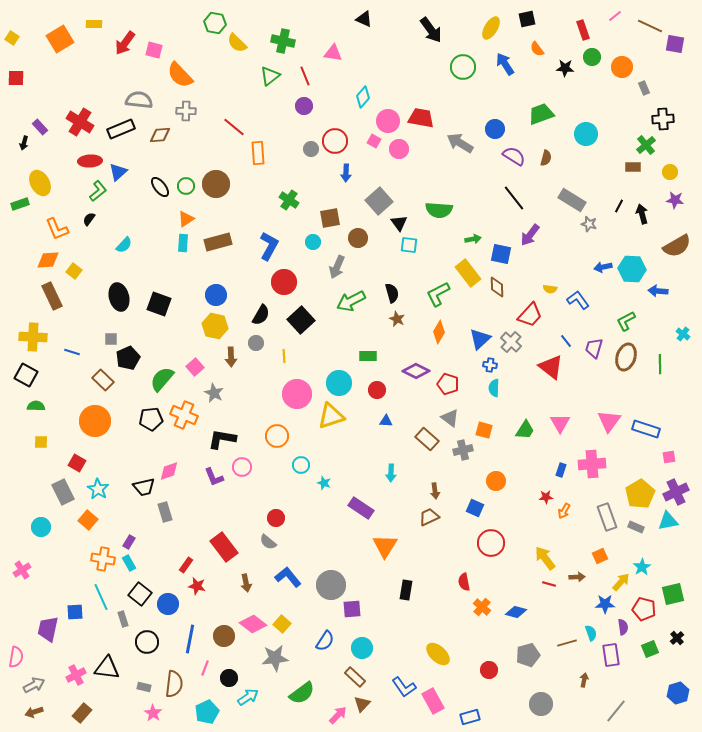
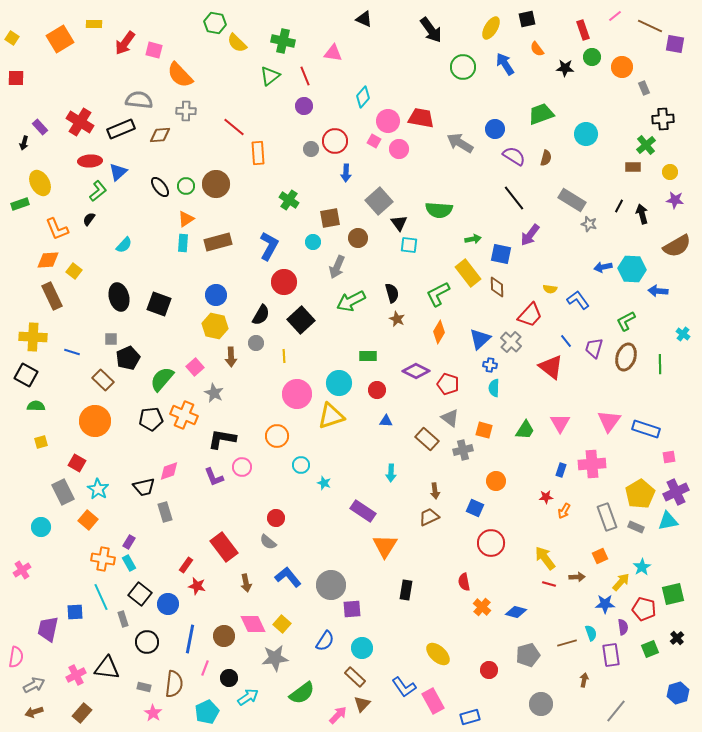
yellow square at (41, 442): rotated 16 degrees counterclockwise
purple rectangle at (361, 508): moved 2 px right, 3 px down
pink diamond at (253, 624): rotated 28 degrees clockwise
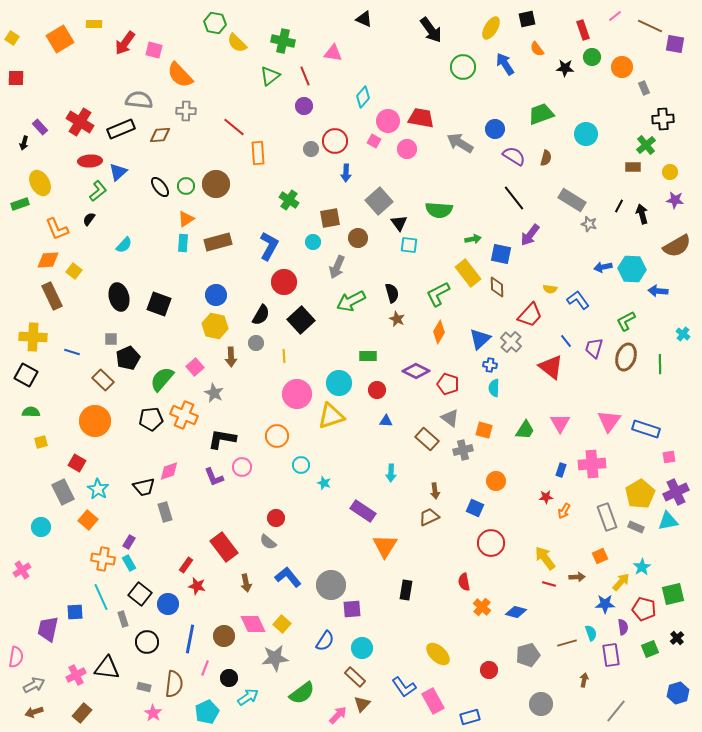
pink circle at (399, 149): moved 8 px right
green semicircle at (36, 406): moved 5 px left, 6 px down
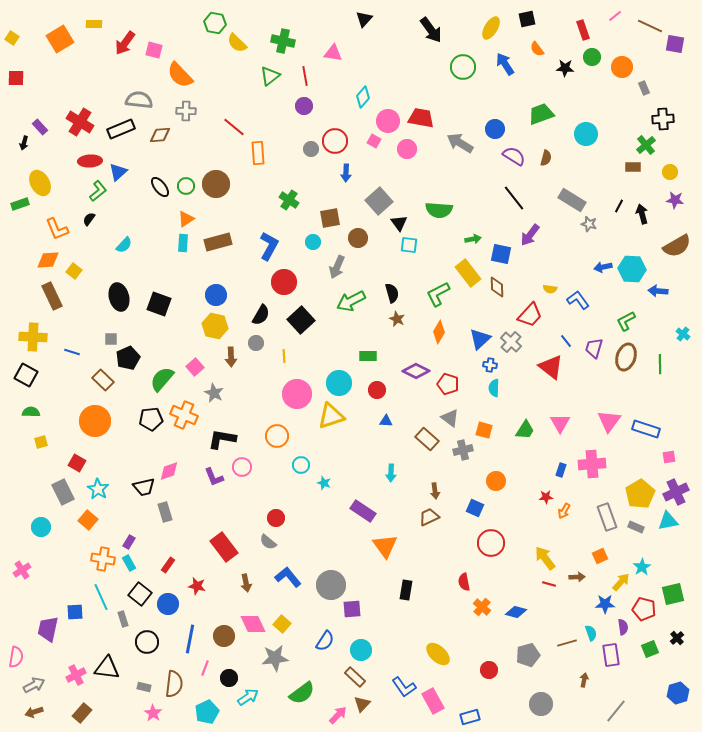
black triangle at (364, 19): rotated 48 degrees clockwise
red line at (305, 76): rotated 12 degrees clockwise
orange triangle at (385, 546): rotated 8 degrees counterclockwise
red rectangle at (186, 565): moved 18 px left
cyan circle at (362, 648): moved 1 px left, 2 px down
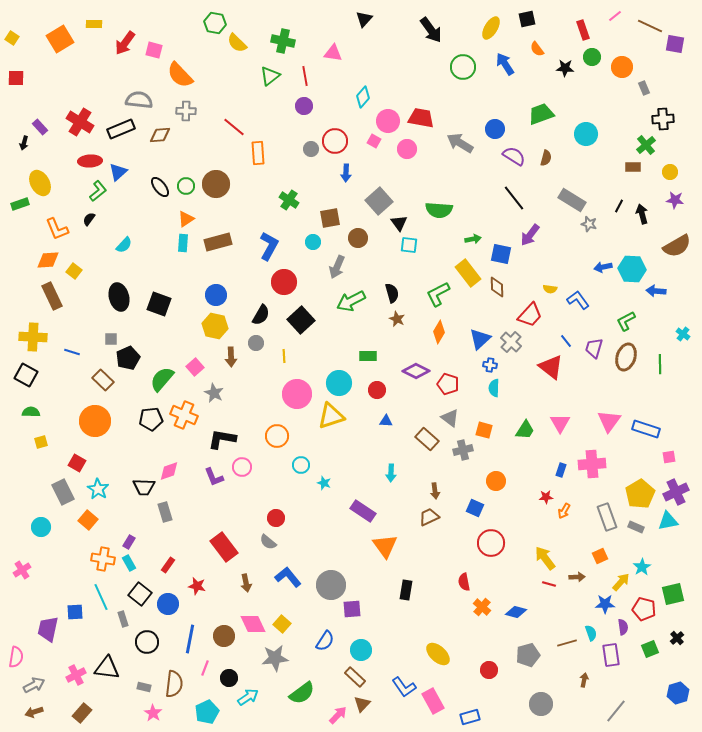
blue arrow at (658, 291): moved 2 px left
black trapezoid at (144, 487): rotated 15 degrees clockwise
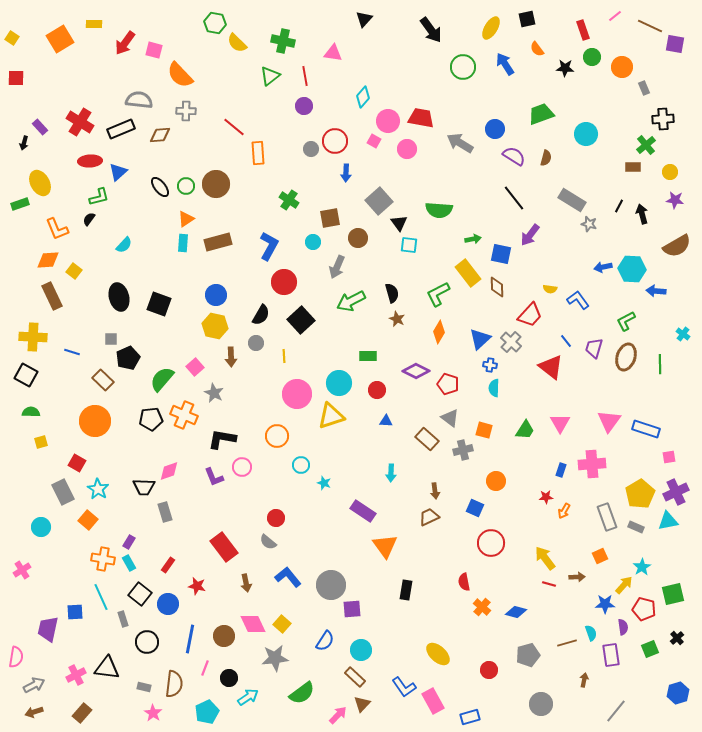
green L-shape at (98, 191): moved 1 px right, 6 px down; rotated 25 degrees clockwise
yellow arrow at (621, 582): moved 3 px right, 3 px down
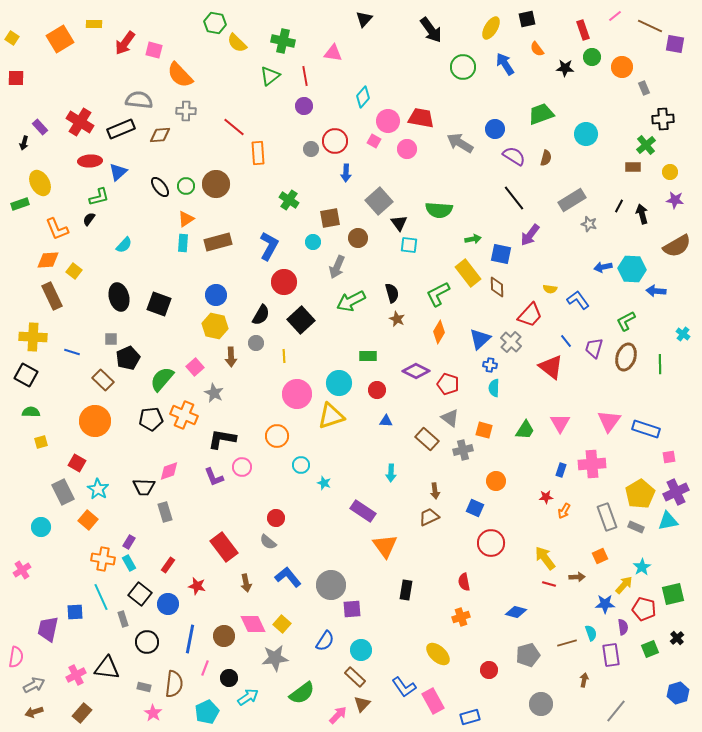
gray rectangle at (572, 200): rotated 64 degrees counterclockwise
orange cross at (482, 607): moved 21 px left, 10 px down; rotated 30 degrees clockwise
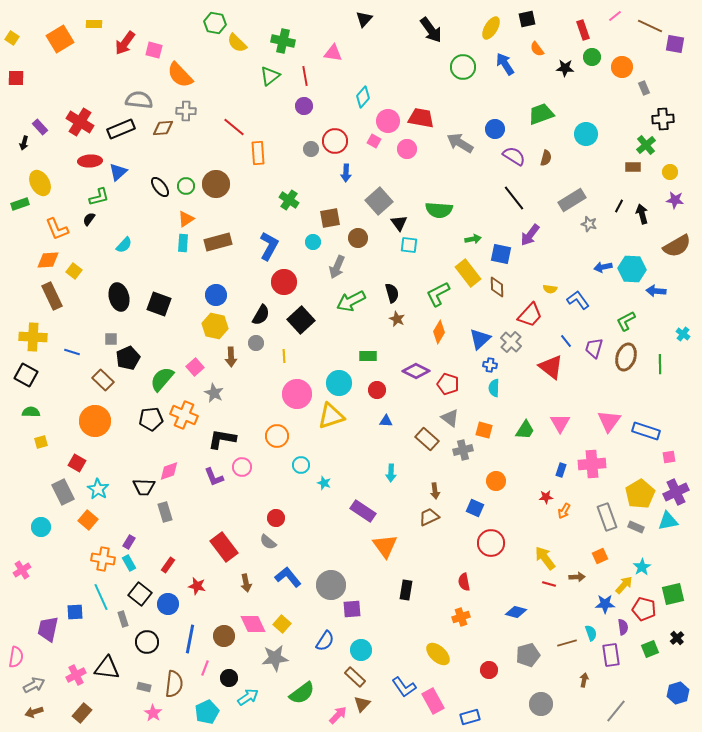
brown diamond at (160, 135): moved 3 px right, 7 px up
blue rectangle at (646, 429): moved 2 px down
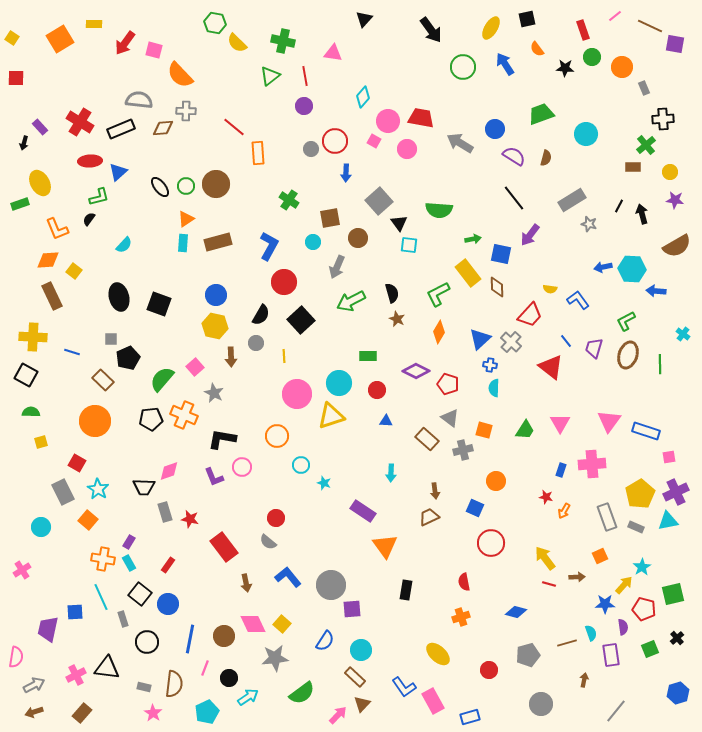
brown ellipse at (626, 357): moved 2 px right, 2 px up
red star at (546, 497): rotated 16 degrees clockwise
red star at (197, 586): moved 7 px left, 67 px up
